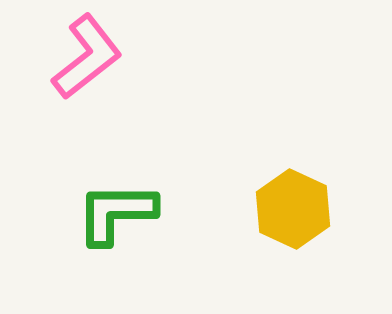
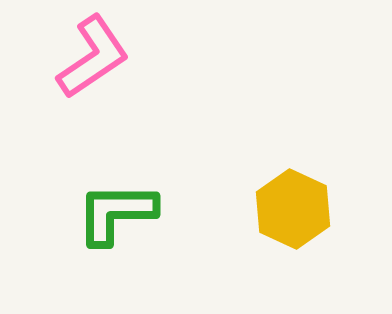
pink L-shape: moved 6 px right; rotated 4 degrees clockwise
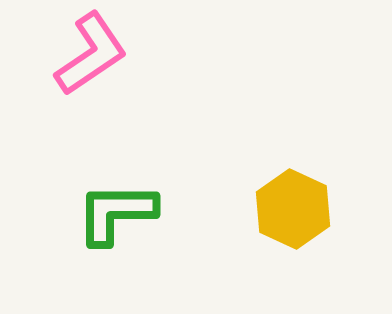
pink L-shape: moved 2 px left, 3 px up
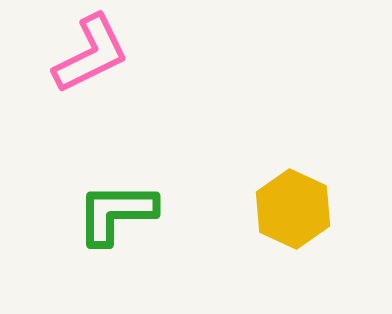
pink L-shape: rotated 8 degrees clockwise
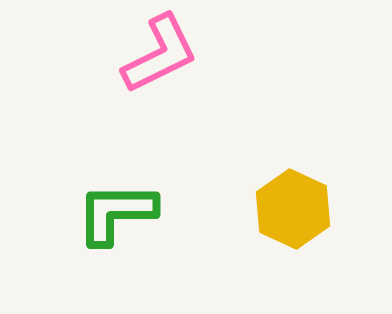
pink L-shape: moved 69 px right
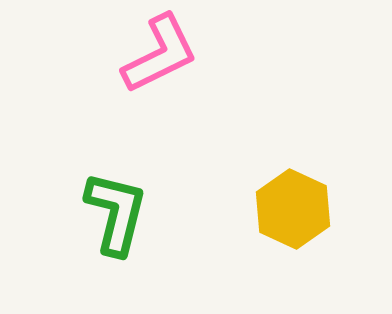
green L-shape: rotated 104 degrees clockwise
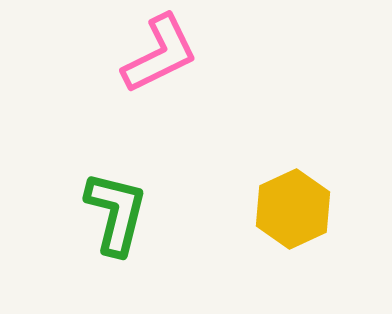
yellow hexagon: rotated 10 degrees clockwise
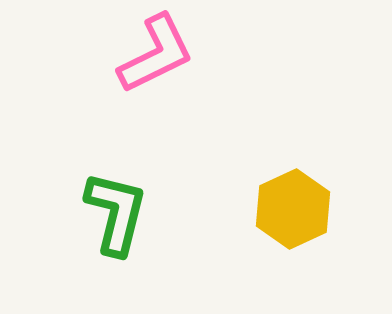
pink L-shape: moved 4 px left
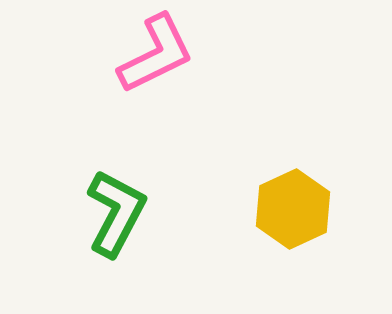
green L-shape: rotated 14 degrees clockwise
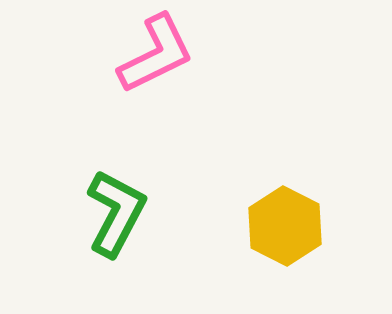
yellow hexagon: moved 8 px left, 17 px down; rotated 8 degrees counterclockwise
